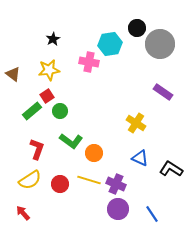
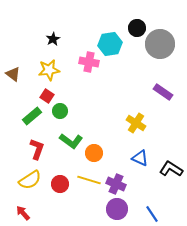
red square: rotated 24 degrees counterclockwise
green rectangle: moved 5 px down
purple circle: moved 1 px left
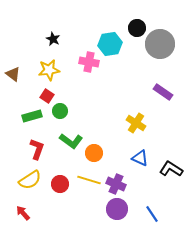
black star: rotated 16 degrees counterclockwise
green rectangle: rotated 24 degrees clockwise
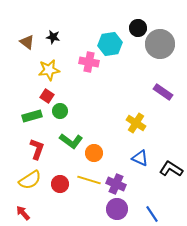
black circle: moved 1 px right
black star: moved 2 px up; rotated 16 degrees counterclockwise
brown triangle: moved 14 px right, 32 px up
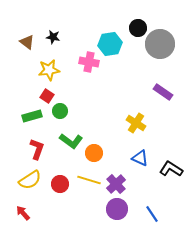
purple cross: rotated 24 degrees clockwise
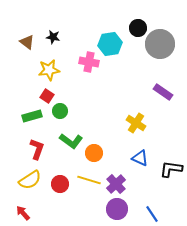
black L-shape: rotated 25 degrees counterclockwise
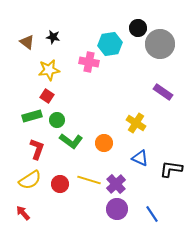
green circle: moved 3 px left, 9 px down
orange circle: moved 10 px right, 10 px up
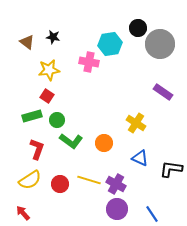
purple cross: rotated 18 degrees counterclockwise
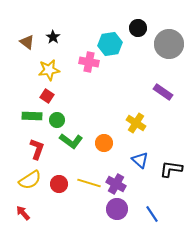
black star: rotated 24 degrees clockwise
gray circle: moved 9 px right
green rectangle: rotated 18 degrees clockwise
blue triangle: moved 2 px down; rotated 18 degrees clockwise
yellow line: moved 3 px down
red circle: moved 1 px left
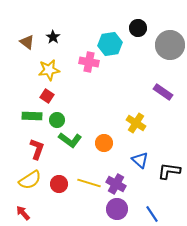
gray circle: moved 1 px right, 1 px down
green L-shape: moved 1 px left, 1 px up
black L-shape: moved 2 px left, 2 px down
